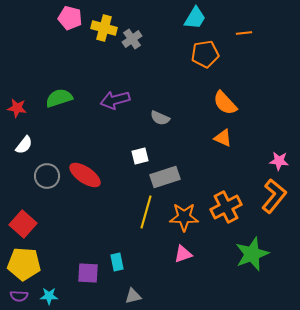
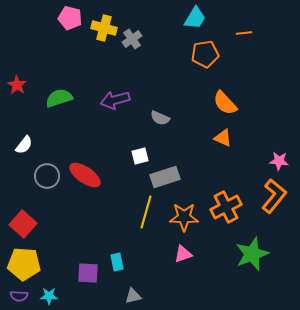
red star: moved 23 px up; rotated 24 degrees clockwise
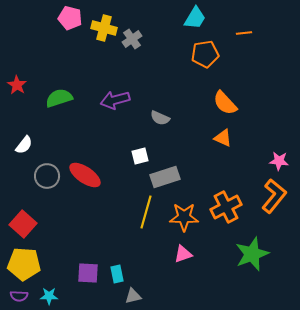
cyan rectangle: moved 12 px down
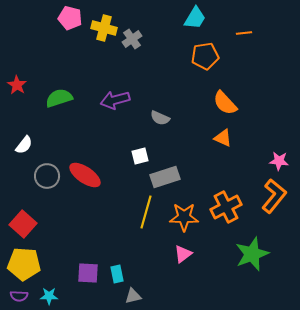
orange pentagon: moved 2 px down
pink triangle: rotated 18 degrees counterclockwise
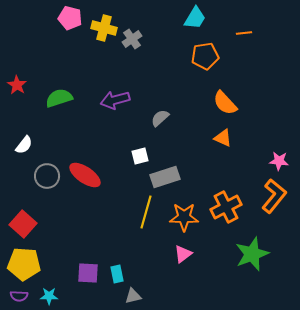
gray semicircle: rotated 114 degrees clockwise
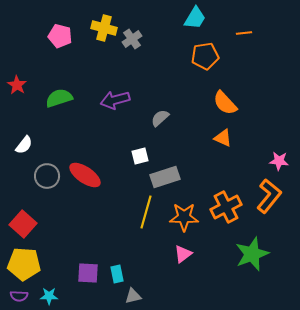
pink pentagon: moved 10 px left, 18 px down
orange L-shape: moved 5 px left
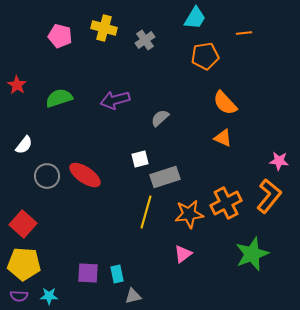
gray cross: moved 13 px right, 1 px down
white square: moved 3 px down
orange cross: moved 4 px up
orange star: moved 5 px right, 3 px up; rotated 8 degrees counterclockwise
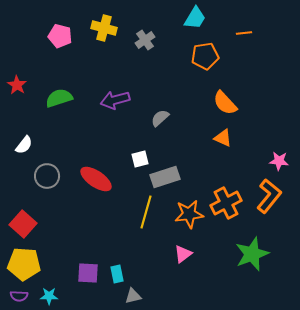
red ellipse: moved 11 px right, 4 px down
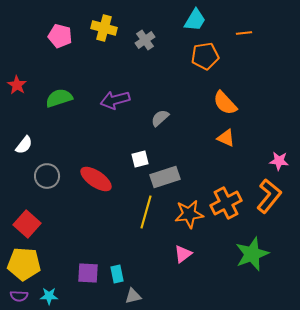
cyan trapezoid: moved 2 px down
orange triangle: moved 3 px right
red square: moved 4 px right
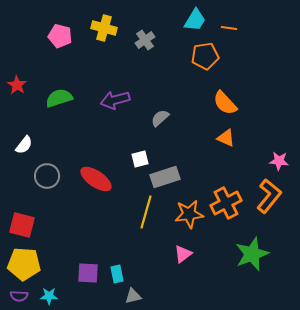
orange line: moved 15 px left, 5 px up; rotated 14 degrees clockwise
red square: moved 5 px left, 1 px down; rotated 28 degrees counterclockwise
